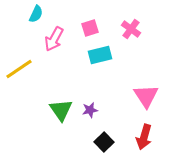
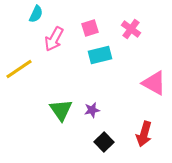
pink triangle: moved 8 px right, 13 px up; rotated 28 degrees counterclockwise
purple star: moved 2 px right
red arrow: moved 3 px up
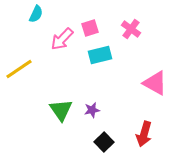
pink arrow: moved 8 px right; rotated 15 degrees clockwise
pink triangle: moved 1 px right
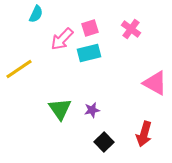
cyan rectangle: moved 11 px left, 2 px up
green triangle: moved 1 px left, 1 px up
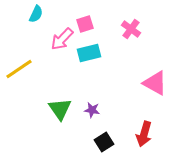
pink square: moved 5 px left, 4 px up
purple star: rotated 21 degrees clockwise
black square: rotated 12 degrees clockwise
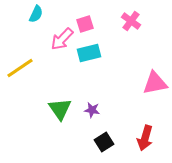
pink cross: moved 8 px up
yellow line: moved 1 px right, 1 px up
pink triangle: rotated 40 degrees counterclockwise
red arrow: moved 1 px right, 4 px down
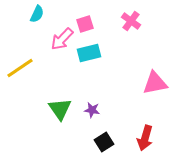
cyan semicircle: moved 1 px right
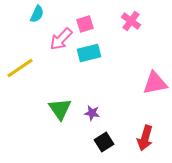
pink arrow: moved 1 px left
purple star: moved 3 px down
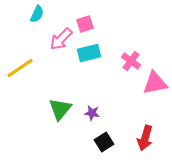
pink cross: moved 40 px down
green triangle: rotated 15 degrees clockwise
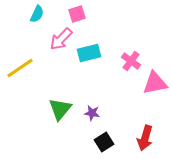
pink square: moved 8 px left, 10 px up
